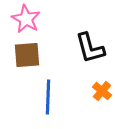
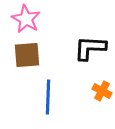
black L-shape: rotated 108 degrees clockwise
orange cross: rotated 12 degrees counterclockwise
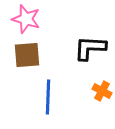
pink star: rotated 12 degrees counterclockwise
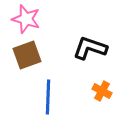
black L-shape: rotated 16 degrees clockwise
brown square: rotated 16 degrees counterclockwise
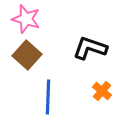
brown square: rotated 28 degrees counterclockwise
orange cross: rotated 12 degrees clockwise
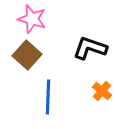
pink star: moved 6 px right
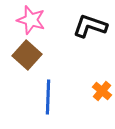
pink star: moved 1 px left, 1 px down
black L-shape: moved 22 px up
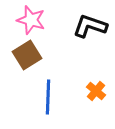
brown square: rotated 16 degrees clockwise
orange cross: moved 6 px left
